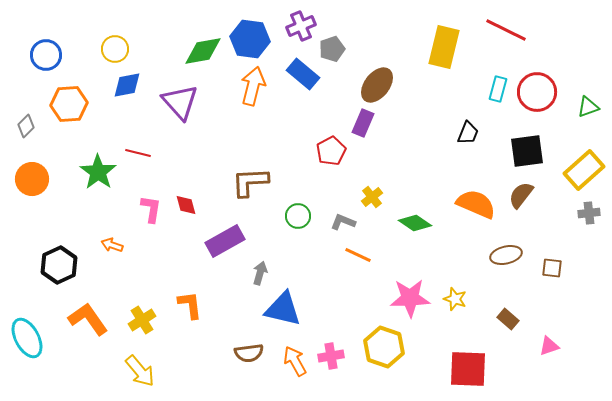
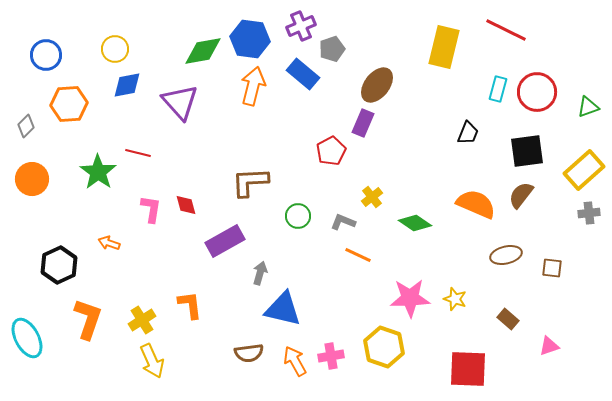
orange arrow at (112, 245): moved 3 px left, 2 px up
orange L-shape at (88, 319): rotated 54 degrees clockwise
yellow arrow at (140, 371): moved 12 px right, 10 px up; rotated 16 degrees clockwise
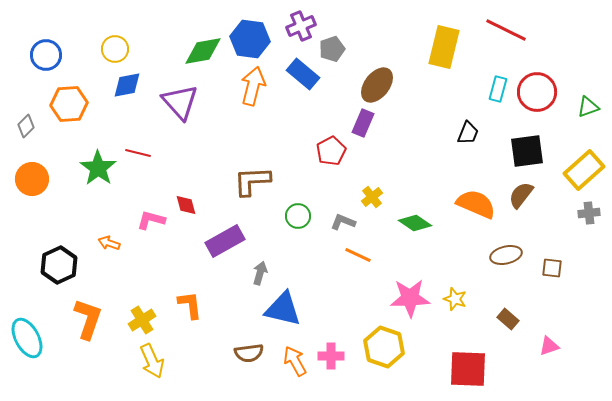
green star at (98, 172): moved 4 px up
brown L-shape at (250, 182): moved 2 px right, 1 px up
pink L-shape at (151, 209): moved 11 px down; rotated 84 degrees counterclockwise
pink cross at (331, 356): rotated 10 degrees clockwise
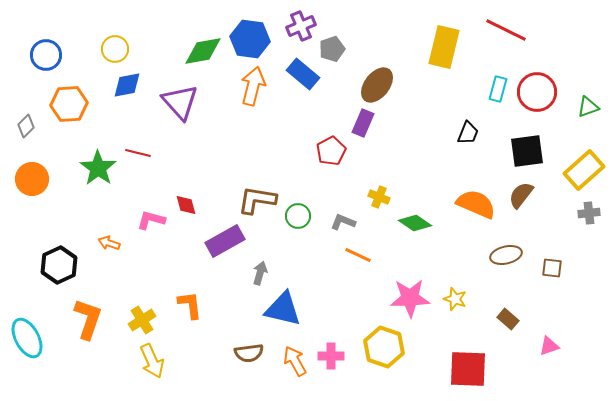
brown L-shape at (252, 181): moved 5 px right, 19 px down; rotated 12 degrees clockwise
yellow cross at (372, 197): moved 7 px right; rotated 30 degrees counterclockwise
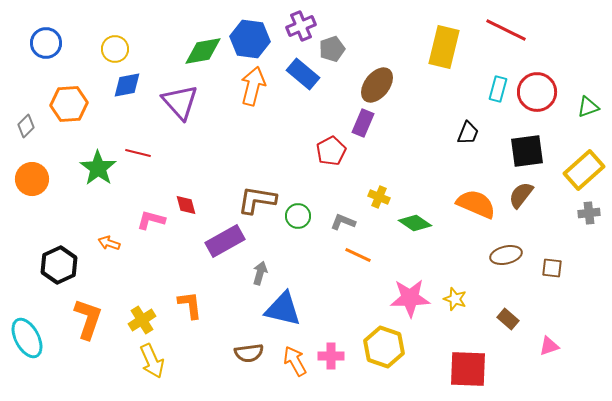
blue circle at (46, 55): moved 12 px up
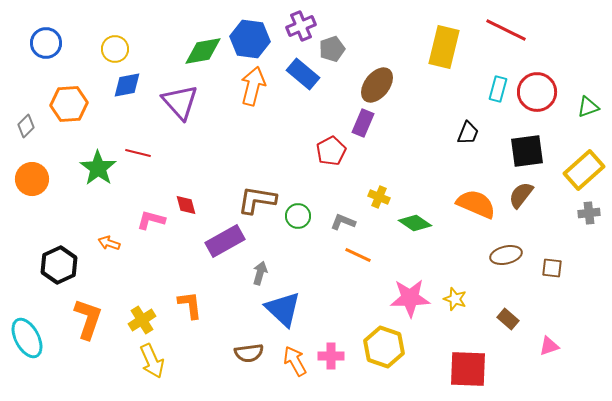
blue triangle at (283, 309): rotated 30 degrees clockwise
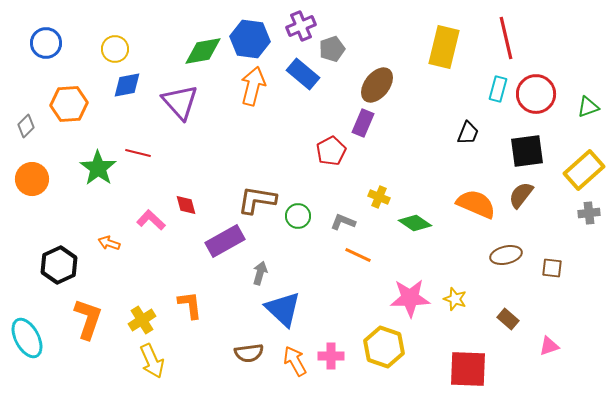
red line at (506, 30): moved 8 px down; rotated 51 degrees clockwise
red circle at (537, 92): moved 1 px left, 2 px down
pink L-shape at (151, 220): rotated 28 degrees clockwise
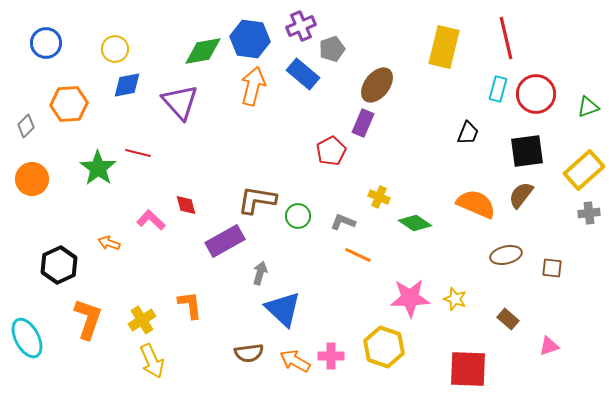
orange arrow at (295, 361): rotated 32 degrees counterclockwise
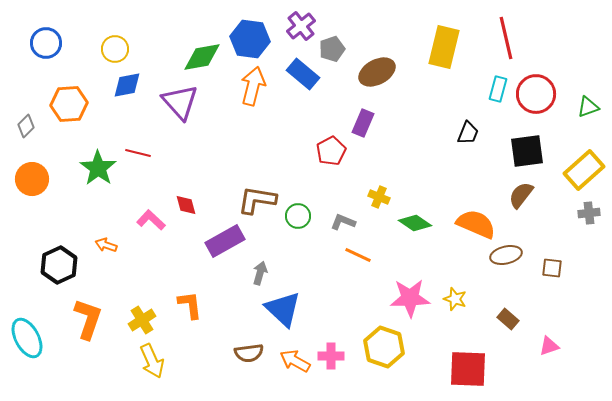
purple cross at (301, 26): rotated 16 degrees counterclockwise
green diamond at (203, 51): moved 1 px left, 6 px down
brown ellipse at (377, 85): moved 13 px up; rotated 24 degrees clockwise
orange semicircle at (476, 204): moved 20 px down
orange arrow at (109, 243): moved 3 px left, 2 px down
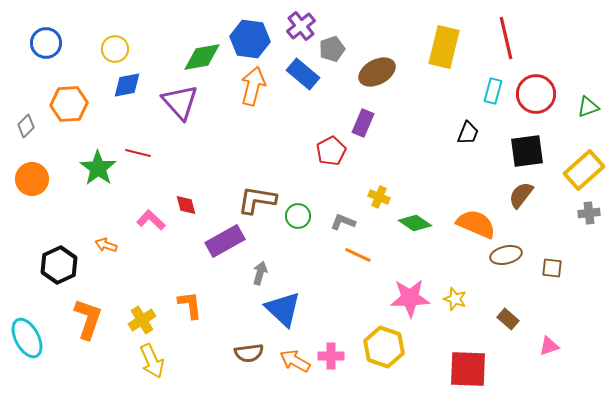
cyan rectangle at (498, 89): moved 5 px left, 2 px down
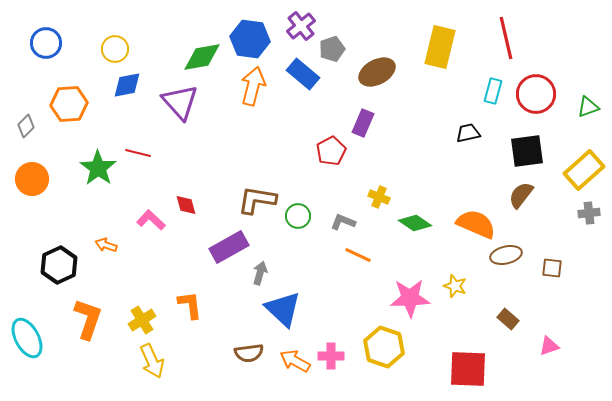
yellow rectangle at (444, 47): moved 4 px left
black trapezoid at (468, 133): rotated 125 degrees counterclockwise
purple rectangle at (225, 241): moved 4 px right, 6 px down
yellow star at (455, 299): moved 13 px up
